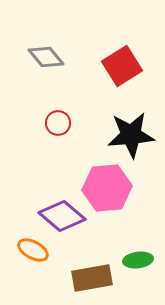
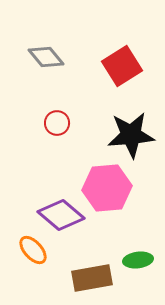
red circle: moved 1 px left
purple diamond: moved 1 px left, 1 px up
orange ellipse: rotated 20 degrees clockwise
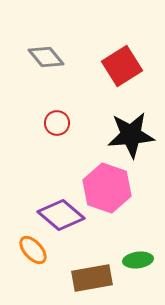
pink hexagon: rotated 24 degrees clockwise
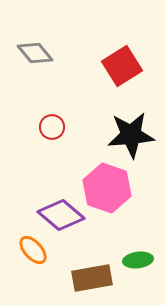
gray diamond: moved 11 px left, 4 px up
red circle: moved 5 px left, 4 px down
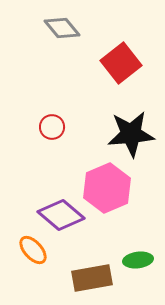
gray diamond: moved 27 px right, 25 px up
red square: moved 1 px left, 3 px up; rotated 6 degrees counterclockwise
black star: moved 1 px up
pink hexagon: rotated 18 degrees clockwise
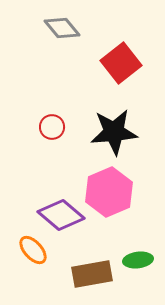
black star: moved 17 px left, 2 px up
pink hexagon: moved 2 px right, 4 px down
brown rectangle: moved 4 px up
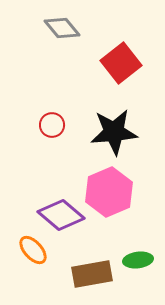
red circle: moved 2 px up
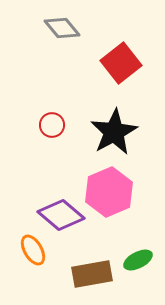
black star: rotated 24 degrees counterclockwise
orange ellipse: rotated 12 degrees clockwise
green ellipse: rotated 20 degrees counterclockwise
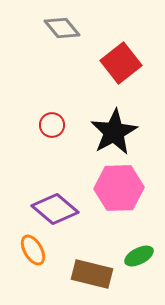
pink hexagon: moved 10 px right, 4 px up; rotated 21 degrees clockwise
purple diamond: moved 6 px left, 6 px up
green ellipse: moved 1 px right, 4 px up
brown rectangle: rotated 24 degrees clockwise
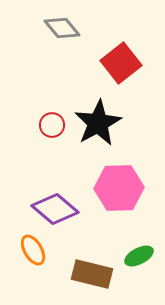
black star: moved 16 px left, 9 px up
